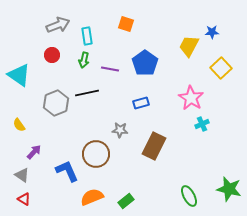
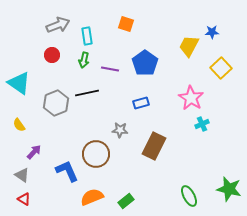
cyan triangle: moved 8 px down
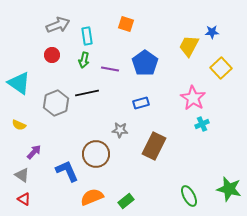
pink star: moved 2 px right
yellow semicircle: rotated 32 degrees counterclockwise
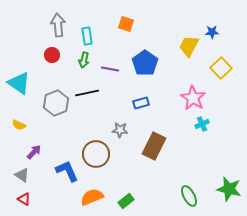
gray arrow: rotated 75 degrees counterclockwise
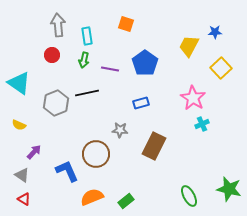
blue star: moved 3 px right
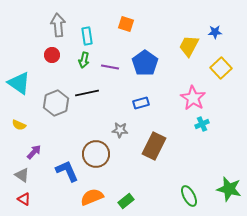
purple line: moved 2 px up
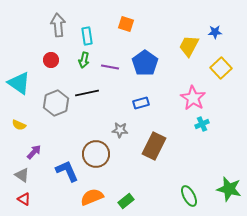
red circle: moved 1 px left, 5 px down
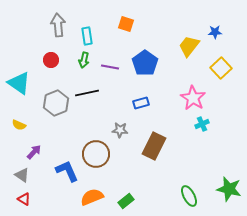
yellow trapezoid: rotated 10 degrees clockwise
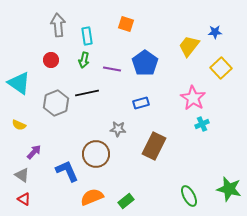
purple line: moved 2 px right, 2 px down
gray star: moved 2 px left, 1 px up
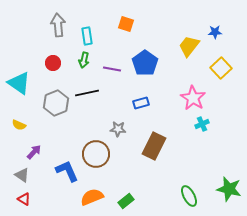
red circle: moved 2 px right, 3 px down
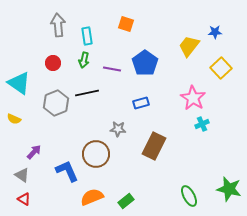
yellow semicircle: moved 5 px left, 6 px up
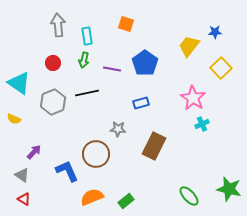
gray hexagon: moved 3 px left, 1 px up
green ellipse: rotated 15 degrees counterclockwise
